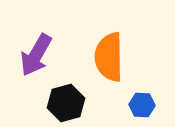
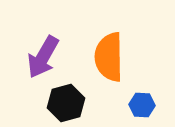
purple arrow: moved 7 px right, 2 px down
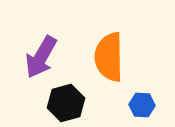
purple arrow: moved 2 px left
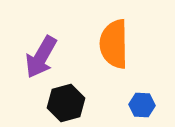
orange semicircle: moved 5 px right, 13 px up
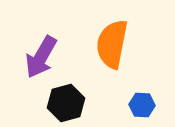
orange semicircle: moved 2 px left; rotated 12 degrees clockwise
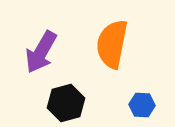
purple arrow: moved 5 px up
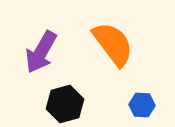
orange semicircle: moved 1 px right; rotated 132 degrees clockwise
black hexagon: moved 1 px left, 1 px down
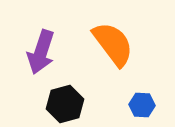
purple arrow: rotated 12 degrees counterclockwise
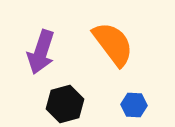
blue hexagon: moved 8 px left
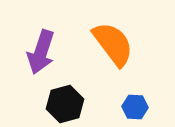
blue hexagon: moved 1 px right, 2 px down
